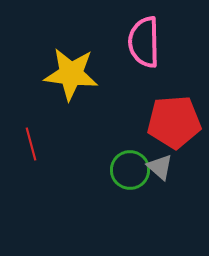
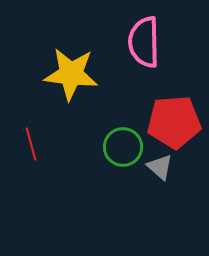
green circle: moved 7 px left, 23 px up
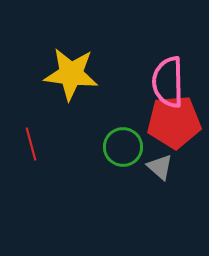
pink semicircle: moved 24 px right, 40 px down
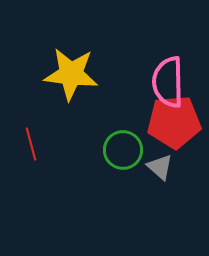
green circle: moved 3 px down
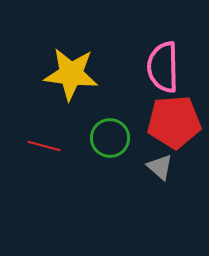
pink semicircle: moved 5 px left, 15 px up
red line: moved 13 px right, 2 px down; rotated 60 degrees counterclockwise
green circle: moved 13 px left, 12 px up
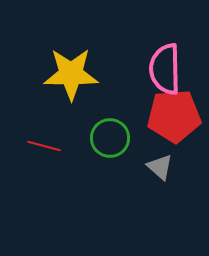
pink semicircle: moved 2 px right, 2 px down
yellow star: rotated 6 degrees counterclockwise
red pentagon: moved 6 px up
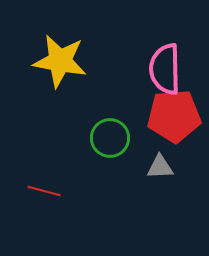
yellow star: moved 11 px left, 13 px up; rotated 10 degrees clockwise
red line: moved 45 px down
gray triangle: rotated 44 degrees counterclockwise
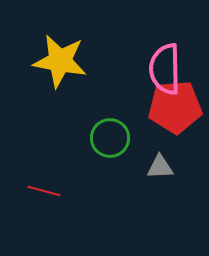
red pentagon: moved 1 px right, 9 px up
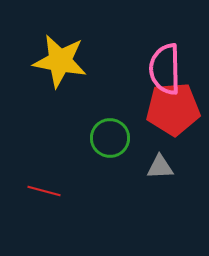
red pentagon: moved 2 px left, 2 px down
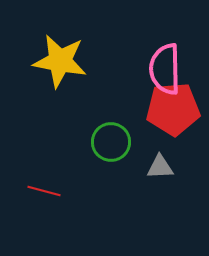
green circle: moved 1 px right, 4 px down
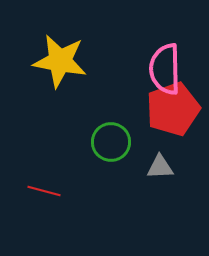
red pentagon: rotated 16 degrees counterclockwise
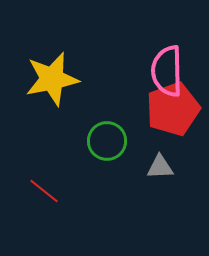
yellow star: moved 8 px left, 18 px down; rotated 22 degrees counterclockwise
pink semicircle: moved 2 px right, 2 px down
green circle: moved 4 px left, 1 px up
red line: rotated 24 degrees clockwise
